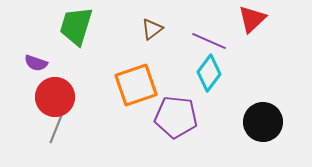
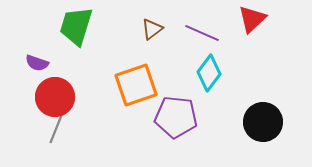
purple line: moved 7 px left, 8 px up
purple semicircle: moved 1 px right
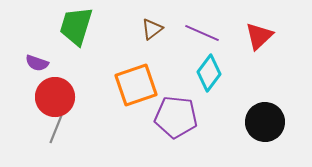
red triangle: moved 7 px right, 17 px down
black circle: moved 2 px right
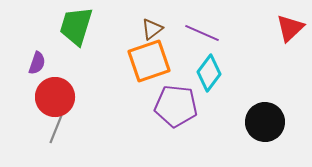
red triangle: moved 31 px right, 8 px up
purple semicircle: rotated 90 degrees counterclockwise
orange square: moved 13 px right, 24 px up
purple pentagon: moved 11 px up
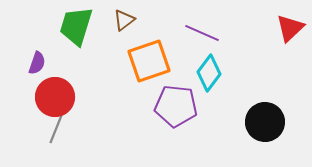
brown triangle: moved 28 px left, 9 px up
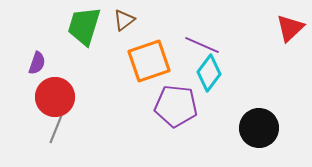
green trapezoid: moved 8 px right
purple line: moved 12 px down
black circle: moved 6 px left, 6 px down
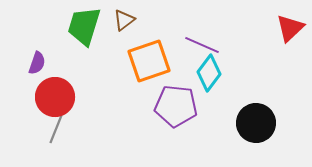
black circle: moved 3 px left, 5 px up
